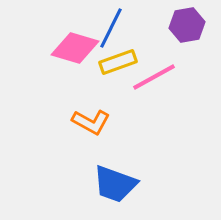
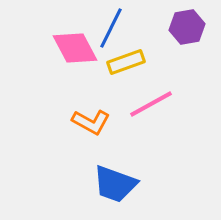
purple hexagon: moved 2 px down
pink diamond: rotated 45 degrees clockwise
yellow rectangle: moved 8 px right
pink line: moved 3 px left, 27 px down
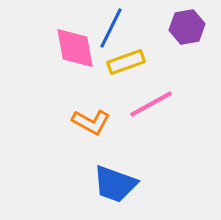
pink diamond: rotated 18 degrees clockwise
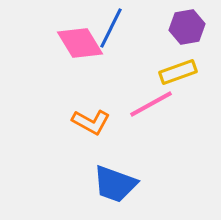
pink diamond: moved 5 px right, 5 px up; rotated 21 degrees counterclockwise
yellow rectangle: moved 52 px right, 10 px down
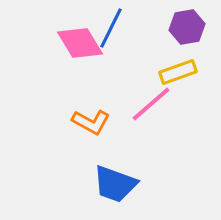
pink line: rotated 12 degrees counterclockwise
